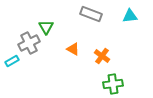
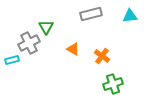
gray rectangle: rotated 35 degrees counterclockwise
cyan rectangle: moved 1 px up; rotated 16 degrees clockwise
green cross: rotated 12 degrees counterclockwise
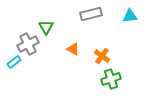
gray cross: moved 1 px left, 1 px down
cyan rectangle: moved 2 px right, 2 px down; rotated 24 degrees counterclockwise
green cross: moved 2 px left, 5 px up
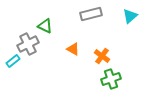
cyan triangle: rotated 35 degrees counterclockwise
green triangle: moved 1 px left, 1 px up; rotated 35 degrees counterclockwise
cyan rectangle: moved 1 px left, 1 px up
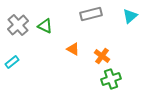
gray cross: moved 10 px left, 19 px up; rotated 15 degrees counterclockwise
cyan rectangle: moved 1 px left, 1 px down
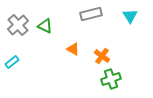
cyan triangle: rotated 21 degrees counterclockwise
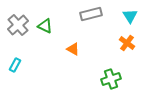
orange cross: moved 25 px right, 13 px up
cyan rectangle: moved 3 px right, 3 px down; rotated 24 degrees counterclockwise
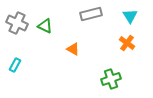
gray cross: moved 1 px left, 2 px up; rotated 25 degrees counterclockwise
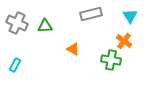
green triangle: rotated 28 degrees counterclockwise
orange cross: moved 3 px left, 2 px up
green cross: moved 19 px up; rotated 30 degrees clockwise
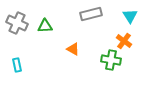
cyan rectangle: moved 2 px right; rotated 40 degrees counterclockwise
